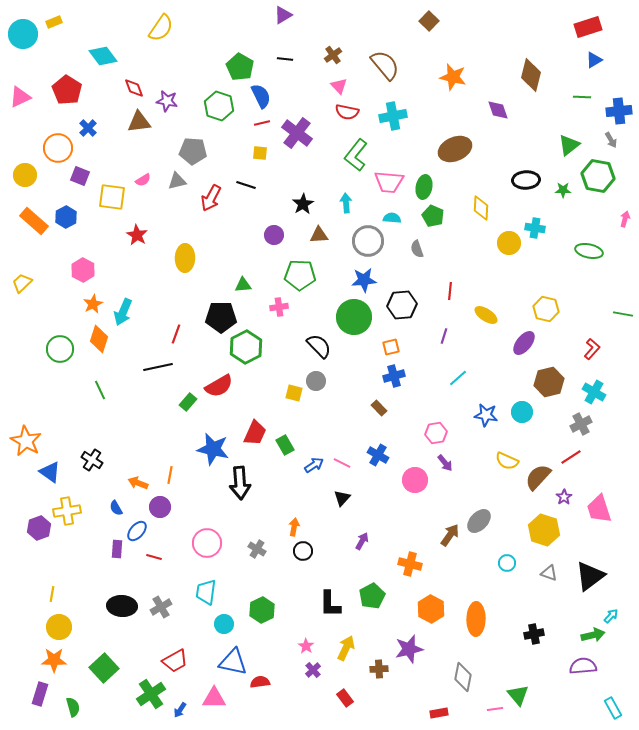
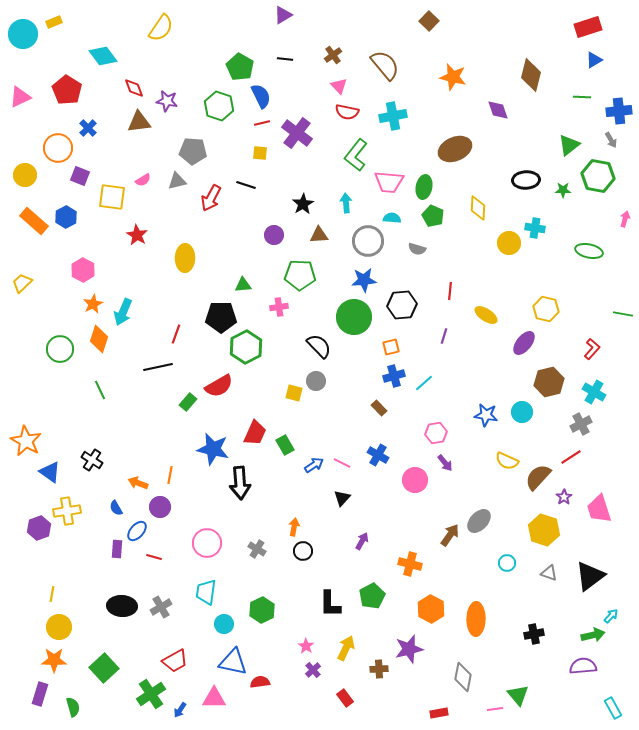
yellow diamond at (481, 208): moved 3 px left
gray semicircle at (417, 249): rotated 54 degrees counterclockwise
cyan line at (458, 378): moved 34 px left, 5 px down
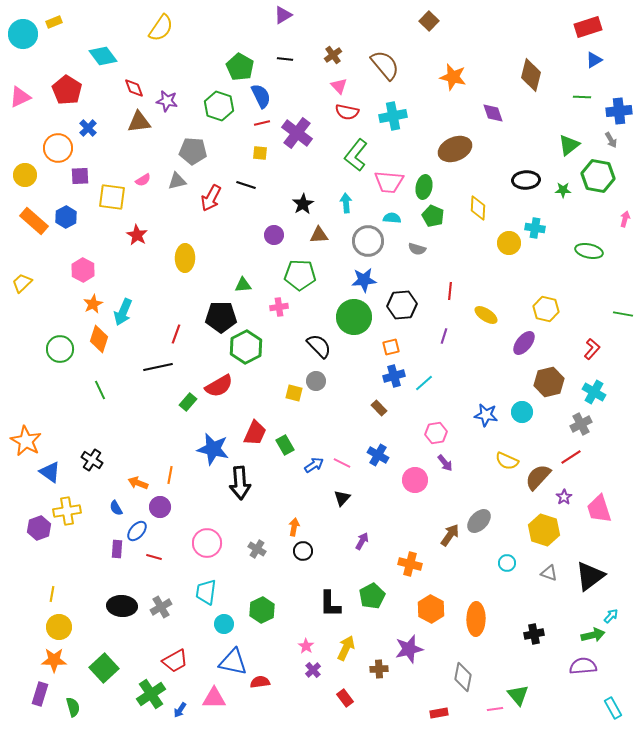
purple diamond at (498, 110): moved 5 px left, 3 px down
purple square at (80, 176): rotated 24 degrees counterclockwise
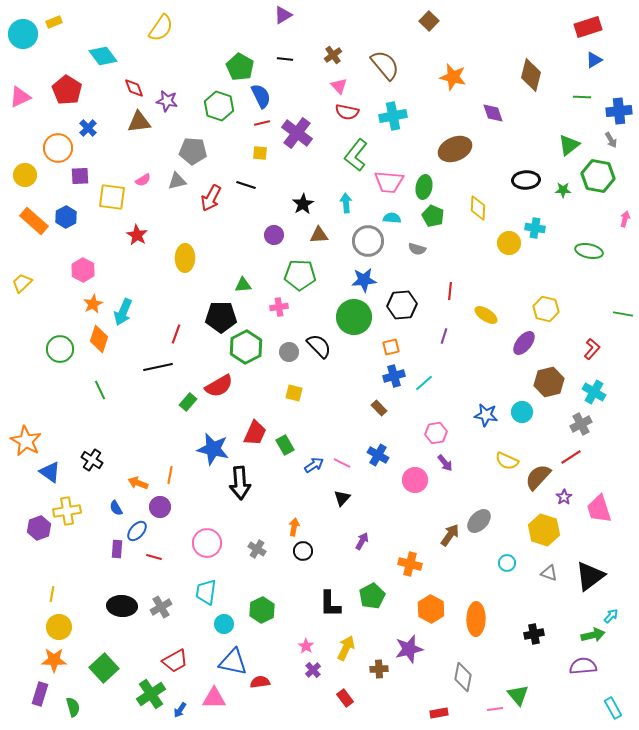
gray circle at (316, 381): moved 27 px left, 29 px up
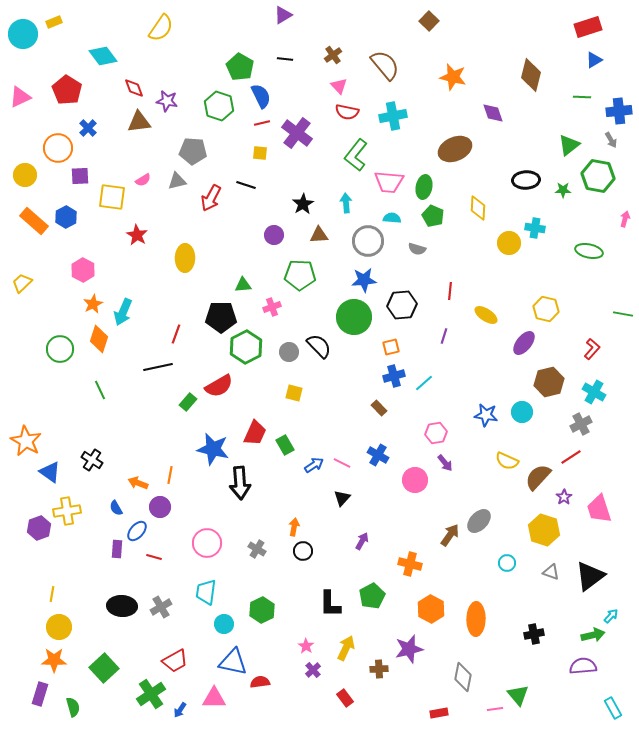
pink cross at (279, 307): moved 7 px left; rotated 12 degrees counterclockwise
gray triangle at (549, 573): moved 2 px right, 1 px up
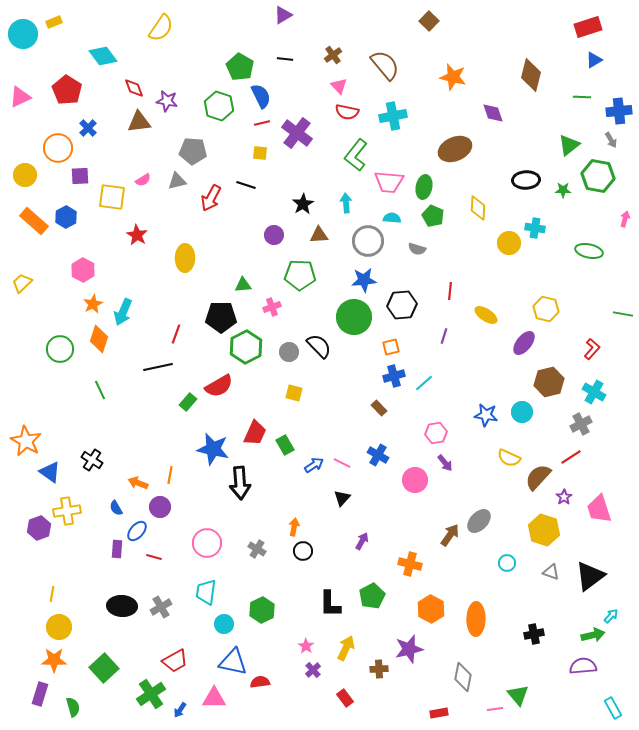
yellow semicircle at (507, 461): moved 2 px right, 3 px up
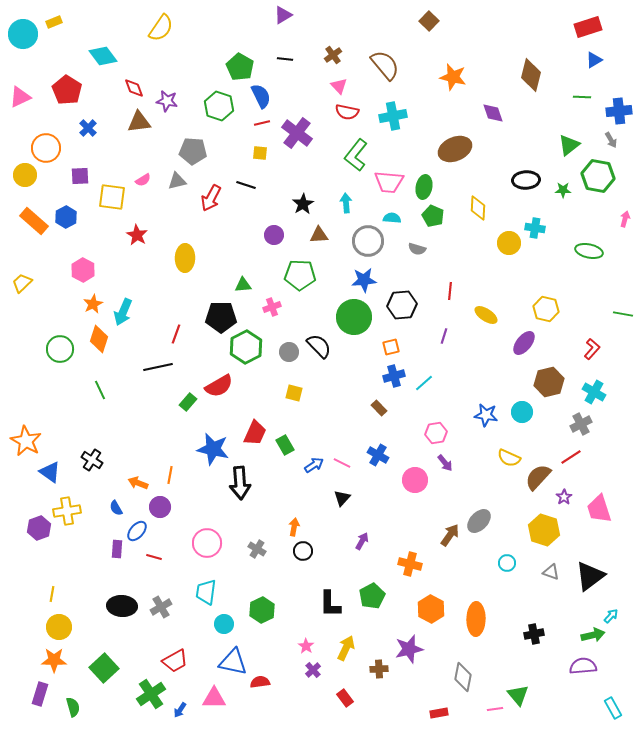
orange circle at (58, 148): moved 12 px left
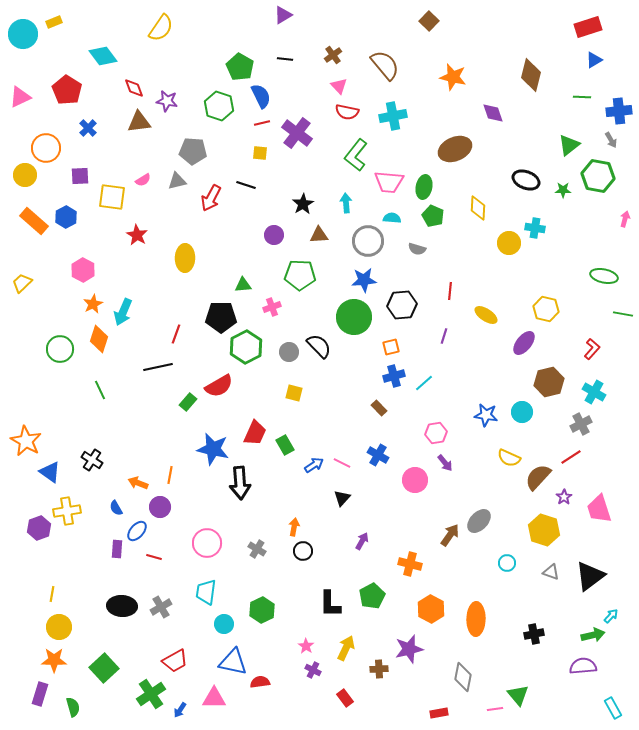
black ellipse at (526, 180): rotated 24 degrees clockwise
green ellipse at (589, 251): moved 15 px right, 25 px down
purple cross at (313, 670): rotated 21 degrees counterclockwise
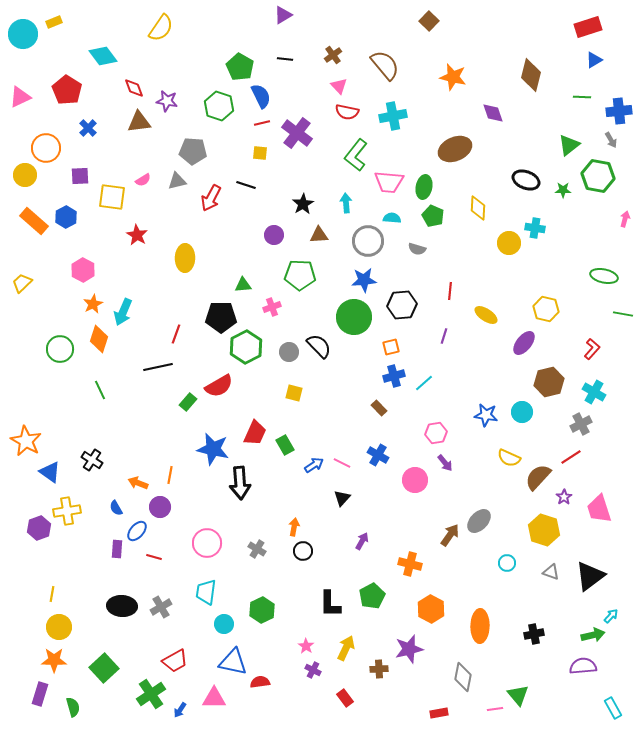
orange ellipse at (476, 619): moved 4 px right, 7 px down
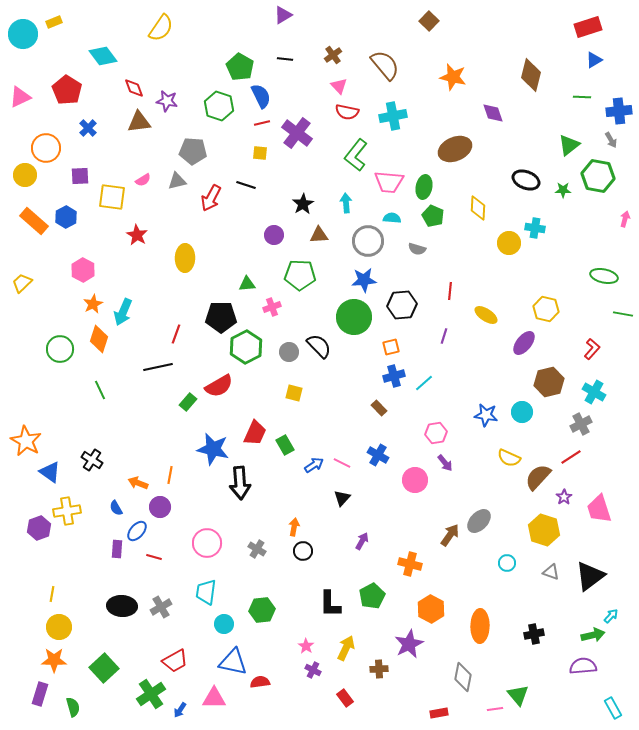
green triangle at (243, 285): moved 4 px right, 1 px up
green hexagon at (262, 610): rotated 20 degrees clockwise
purple star at (409, 649): moved 5 px up; rotated 12 degrees counterclockwise
